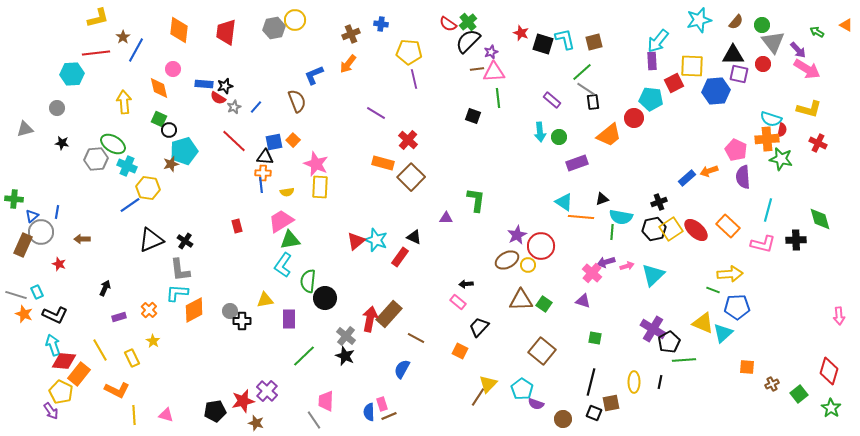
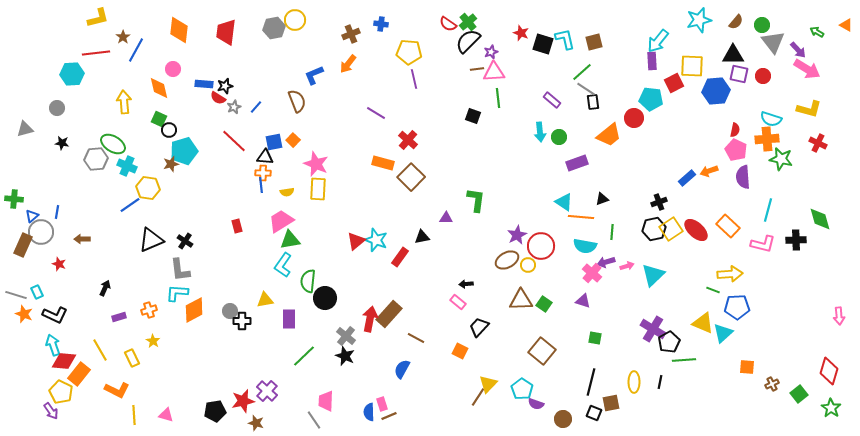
red circle at (763, 64): moved 12 px down
red semicircle at (782, 130): moved 47 px left
yellow rectangle at (320, 187): moved 2 px left, 2 px down
cyan semicircle at (621, 217): moved 36 px left, 29 px down
black triangle at (414, 237): moved 8 px right; rotated 35 degrees counterclockwise
orange cross at (149, 310): rotated 28 degrees clockwise
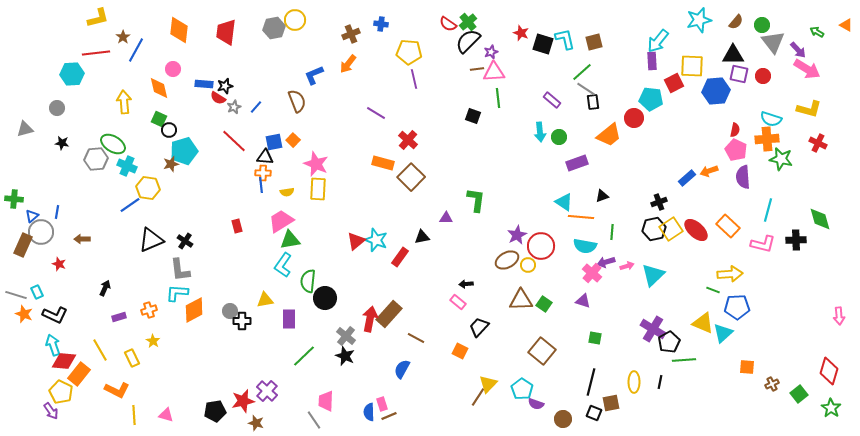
black triangle at (602, 199): moved 3 px up
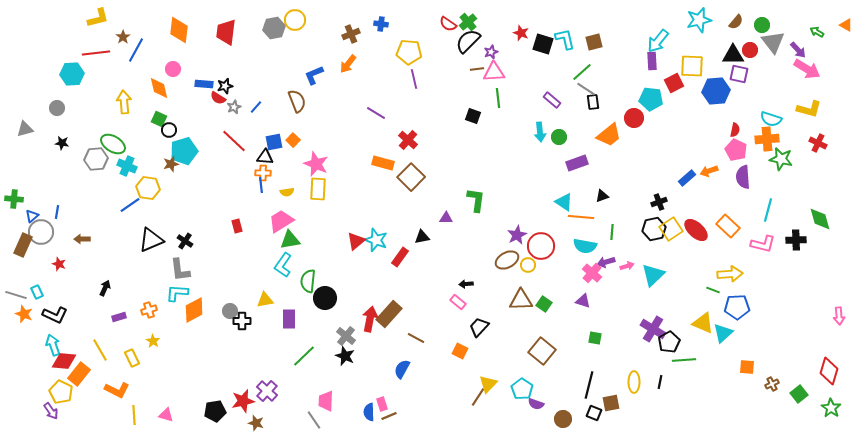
red circle at (763, 76): moved 13 px left, 26 px up
black line at (591, 382): moved 2 px left, 3 px down
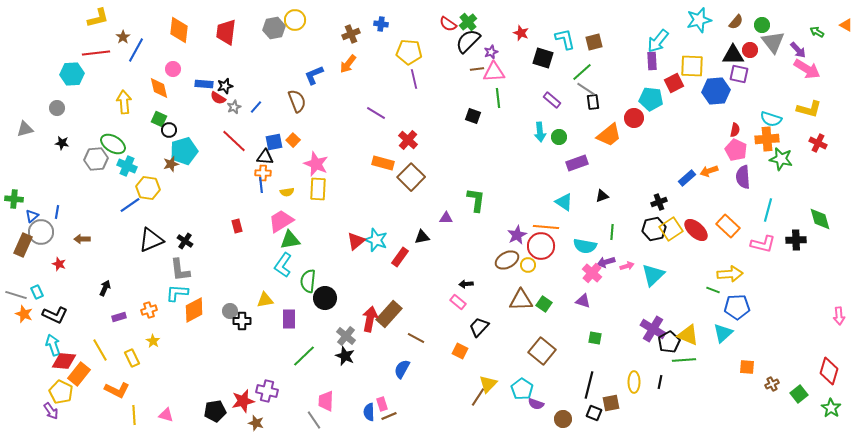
black square at (543, 44): moved 14 px down
orange line at (581, 217): moved 35 px left, 10 px down
yellow triangle at (703, 323): moved 15 px left, 12 px down
purple cross at (267, 391): rotated 30 degrees counterclockwise
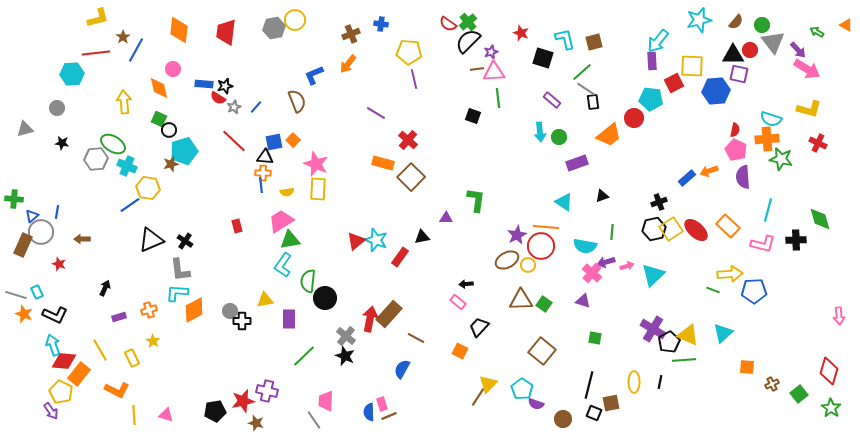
blue pentagon at (737, 307): moved 17 px right, 16 px up
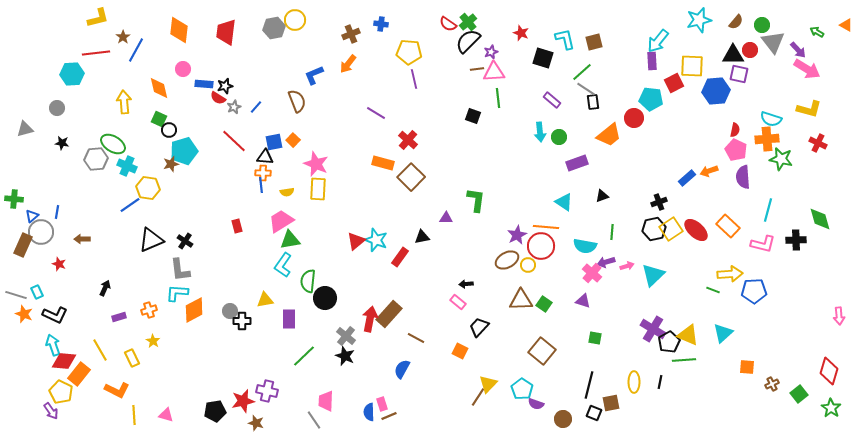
pink circle at (173, 69): moved 10 px right
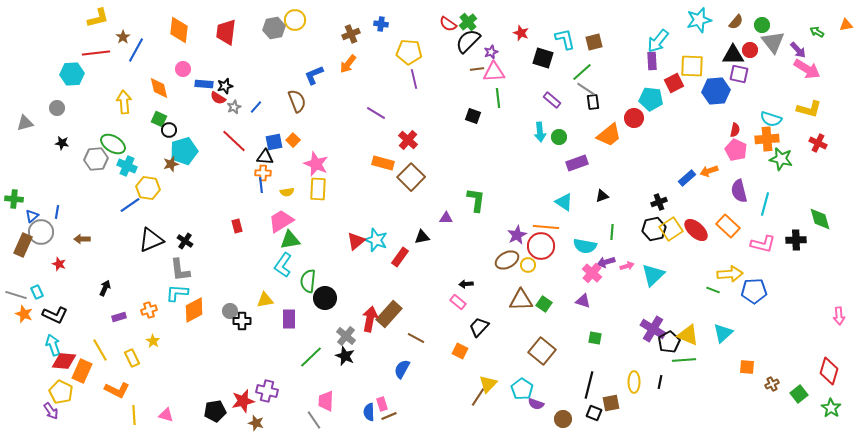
orange triangle at (846, 25): rotated 40 degrees counterclockwise
gray triangle at (25, 129): moved 6 px up
purple semicircle at (743, 177): moved 4 px left, 14 px down; rotated 10 degrees counterclockwise
cyan line at (768, 210): moved 3 px left, 6 px up
green line at (304, 356): moved 7 px right, 1 px down
orange rectangle at (79, 374): moved 3 px right, 3 px up; rotated 15 degrees counterclockwise
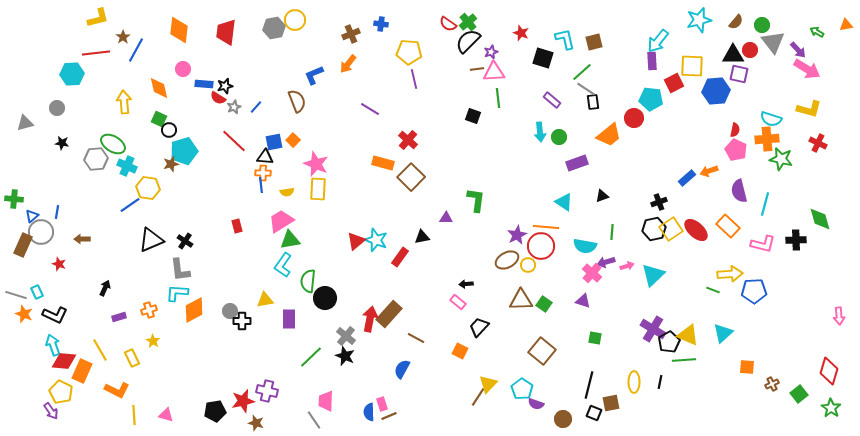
purple line at (376, 113): moved 6 px left, 4 px up
